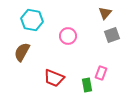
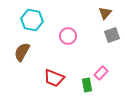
pink rectangle: rotated 24 degrees clockwise
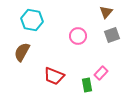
brown triangle: moved 1 px right, 1 px up
pink circle: moved 10 px right
red trapezoid: moved 2 px up
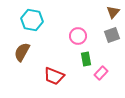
brown triangle: moved 7 px right
green rectangle: moved 1 px left, 26 px up
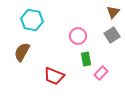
gray square: rotated 14 degrees counterclockwise
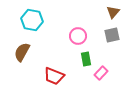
gray square: rotated 21 degrees clockwise
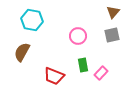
green rectangle: moved 3 px left, 6 px down
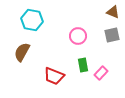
brown triangle: rotated 48 degrees counterclockwise
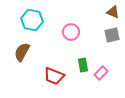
pink circle: moved 7 px left, 4 px up
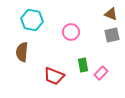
brown triangle: moved 2 px left, 2 px down
brown semicircle: rotated 24 degrees counterclockwise
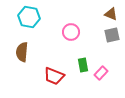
cyan hexagon: moved 3 px left, 3 px up
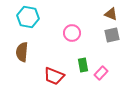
cyan hexagon: moved 1 px left
pink circle: moved 1 px right, 1 px down
